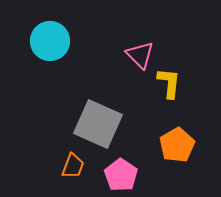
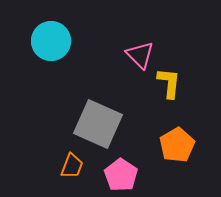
cyan circle: moved 1 px right
orange trapezoid: moved 1 px left
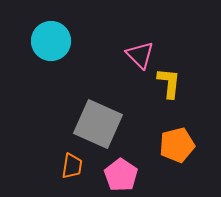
orange pentagon: rotated 16 degrees clockwise
orange trapezoid: rotated 12 degrees counterclockwise
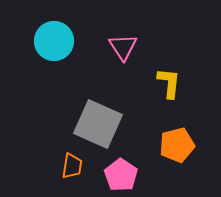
cyan circle: moved 3 px right
pink triangle: moved 17 px left, 8 px up; rotated 12 degrees clockwise
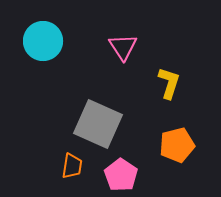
cyan circle: moved 11 px left
yellow L-shape: rotated 12 degrees clockwise
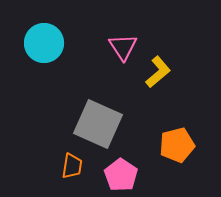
cyan circle: moved 1 px right, 2 px down
yellow L-shape: moved 11 px left, 11 px up; rotated 32 degrees clockwise
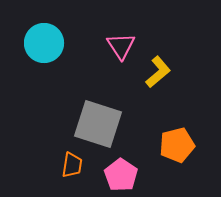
pink triangle: moved 2 px left, 1 px up
gray square: rotated 6 degrees counterclockwise
orange trapezoid: moved 1 px up
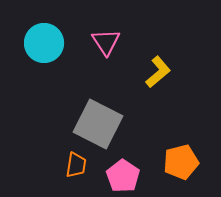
pink triangle: moved 15 px left, 4 px up
gray square: rotated 9 degrees clockwise
orange pentagon: moved 4 px right, 17 px down
orange trapezoid: moved 4 px right
pink pentagon: moved 2 px right, 1 px down
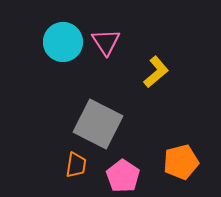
cyan circle: moved 19 px right, 1 px up
yellow L-shape: moved 2 px left
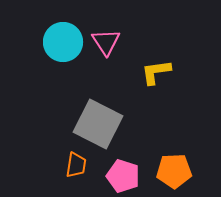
yellow L-shape: rotated 148 degrees counterclockwise
orange pentagon: moved 7 px left, 9 px down; rotated 12 degrees clockwise
pink pentagon: rotated 16 degrees counterclockwise
